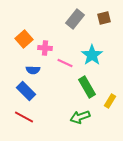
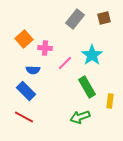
pink line: rotated 70 degrees counterclockwise
yellow rectangle: rotated 24 degrees counterclockwise
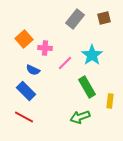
blue semicircle: rotated 24 degrees clockwise
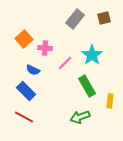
green rectangle: moved 1 px up
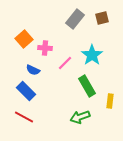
brown square: moved 2 px left
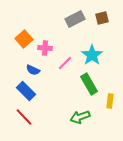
gray rectangle: rotated 24 degrees clockwise
green rectangle: moved 2 px right, 2 px up
red line: rotated 18 degrees clockwise
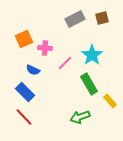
orange square: rotated 18 degrees clockwise
blue rectangle: moved 1 px left, 1 px down
yellow rectangle: rotated 48 degrees counterclockwise
